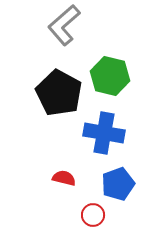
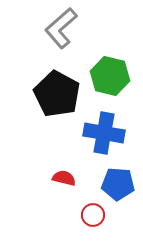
gray L-shape: moved 3 px left, 3 px down
black pentagon: moved 2 px left, 1 px down
blue pentagon: rotated 24 degrees clockwise
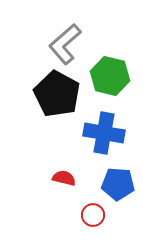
gray L-shape: moved 4 px right, 16 px down
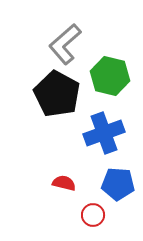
blue cross: rotated 30 degrees counterclockwise
red semicircle: moved 5 px down
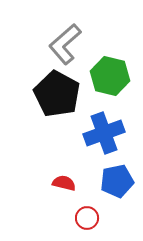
blue pentagon: moved 1 px left, 3 px up; rotated 16 degrees counterclockwise
red circle: moved 6 px left, 3 px down
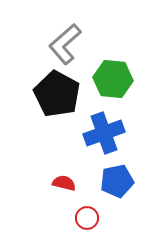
green hexagon: moved 3 px right, 3 px down; rotated 9 degrees counterclockwise
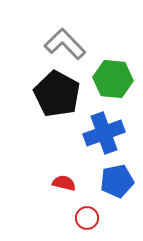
gray L-shape: rotated 87 degrees clockwise
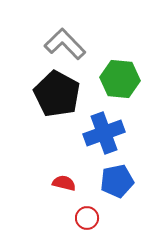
green hexagon: moved 7 px right
